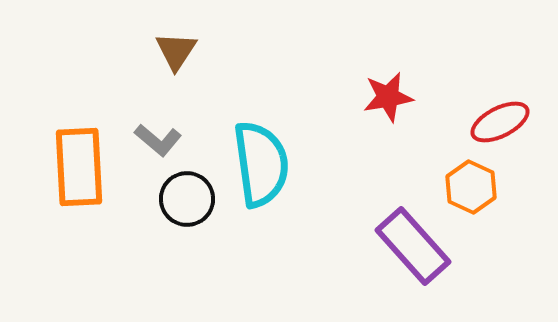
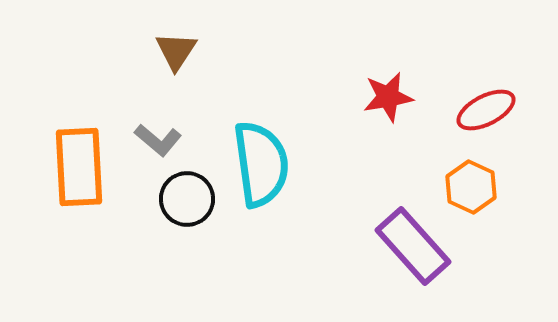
red ellipse: moved 14 px left, 12 px up
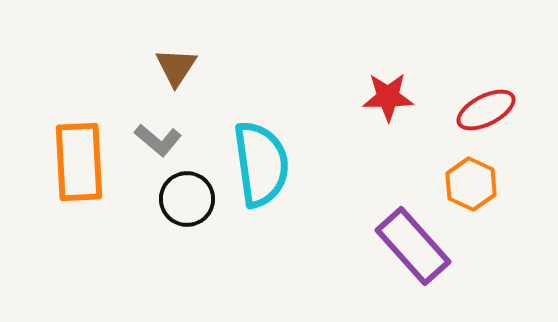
brown triangle: moved 16 px down
red star: rotated 9 degrees clockwise
orange rectangle: moved 5 px up
orange hexagon: moved 3 px up
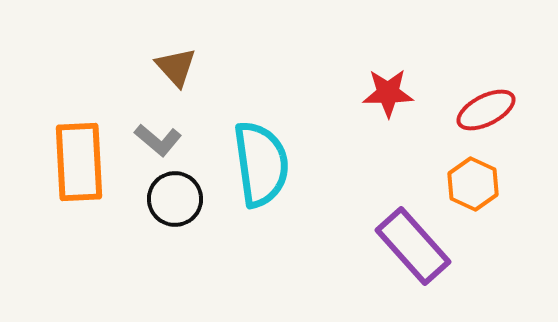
brown triangle: rotated 15 degrees counterclockwise
red star: moved 4 px up
orange hexagon: moved 2 px right
black circle: moved 12 px left
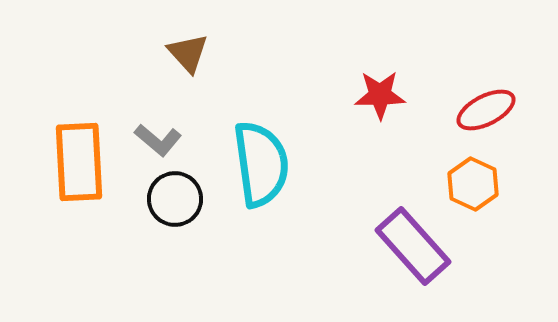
brown triangle: moved 12 px right, 14 px up
red star: moved 8 px left, 2 px down
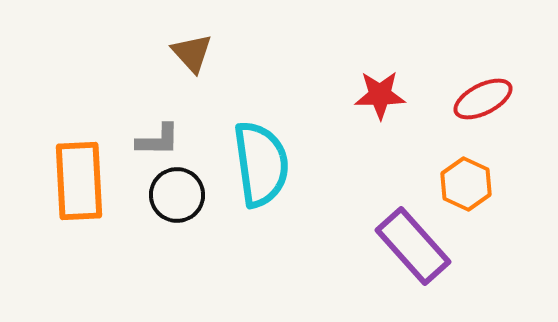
brown triangle: moved 4 px right
red ellipse: moved 3 px left, 11 px up
gray L-shape: rotated 39 degrees counterclockwise
orange rectangle: moved 19 px down
orange hexagon: moved 7 px left
black circle: moved 2 px right, 4 px up
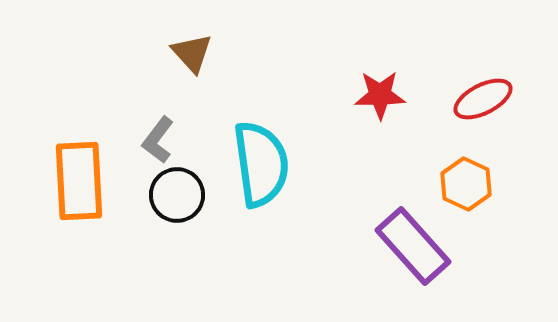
gray L-shape: rotated 126 degrees clockwise
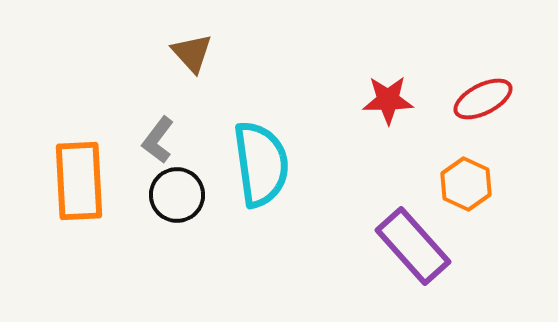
red star: moved 8 px right, 5 px down
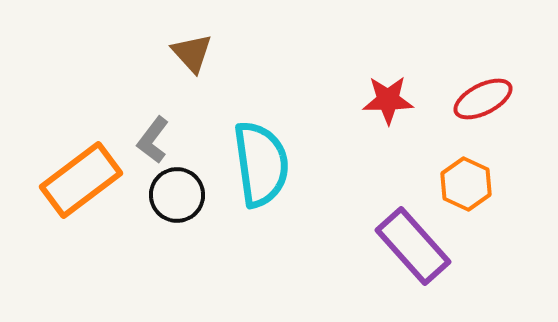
gray L-shape: moved 5 px left
orange rectangle: moved 2 px right, 1 px up; rotated 56 degrees clockwise
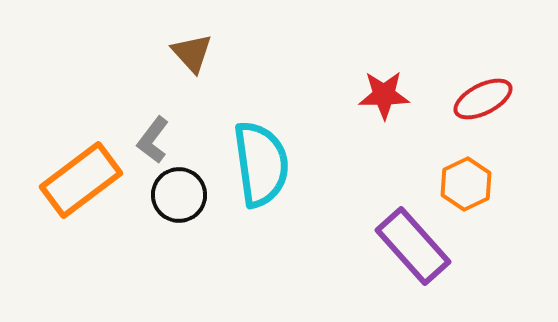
red star: moved 4 px left, 5 px up
orange hexagon: rotated 9 degrees clockwise
black circle: moved 2 px right
